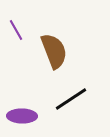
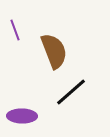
purple line: moved 1 px left; rotated 10 degrees clockwise
black line: moved 7 px up; rotated 8 degrees counterclockwise
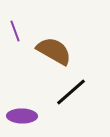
purple line: moved 1 px down
brown semicircle: rotated 39 degrees counterclockwise
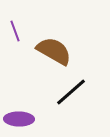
purple ellipse: moved 3 px left, 3 px down
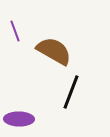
black line: rotated 28 degrees counterclockwise
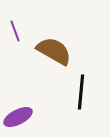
black line: moved 10 px right; rotated 16 degrees counterclockwise
purple ellipse: moved 1 px left, 2 px up; rotated 28 degrees counterclockwise
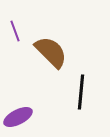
brown semicircle: moved 3 px left, 1 px down; rotated 15 degrees clockwise
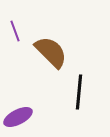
black line: moved 2 px left
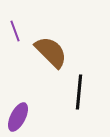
purple ellipse: rotated 36 degrees counterclockwise
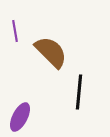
purple line: rotated 10 degrees clockwise
purple ellipse: moved 2 px right
